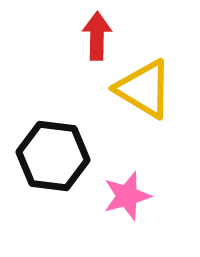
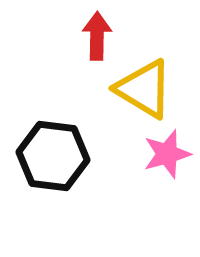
pink star: moved 40 px right, 42 px up
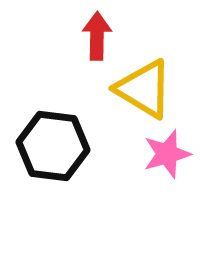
black hexagon: moved 10 px up
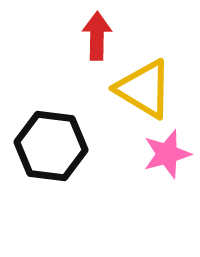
black hexagon: moved 2 px left
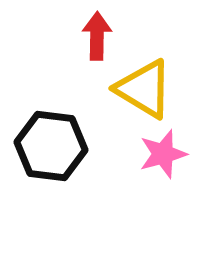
pink star: moved 4 px left
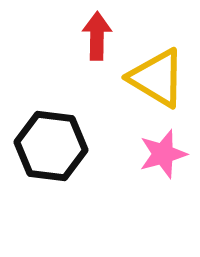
yellow triangle: moved 13 px right, 11 px up
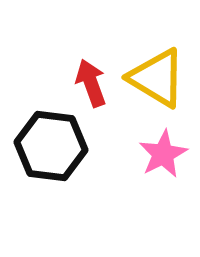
red arrow: moved 6 px left, 47 px down; rotated 21 degrees counterclockwise
pink star: rotated 12 degrees counterclockwise
